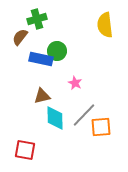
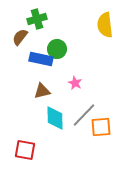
green circle: moved 2 px up
brown triangle: moved 5 px up
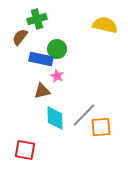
yellow semicircle: rotated 110 degrees clockwise
pink star: moved 18 px left, 7 px up
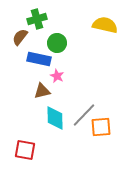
green circle: moved 6 px up
blue rectangle: moved 2 px left
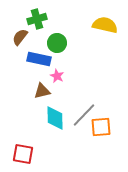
red square: moved 2 px left, 4 px down
